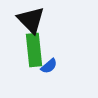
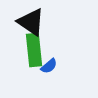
black triangle: moved 2 px down; rotated 12 degrees counterclockwise
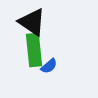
black triangle: moved 1 px right
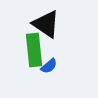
black triangle: moved 14 px right, 2 px down
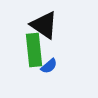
black triangle: moved 2 px left, 1 px down
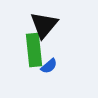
black triangle: rotated 36 degrees clockwise
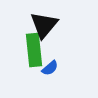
blue semicircle: moved 1 px right, 2 px down
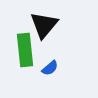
green rectangle: moved 9 px left
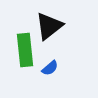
black triangle: moved 5 px right, 1 px down; rotated 12 degrees clockwise
